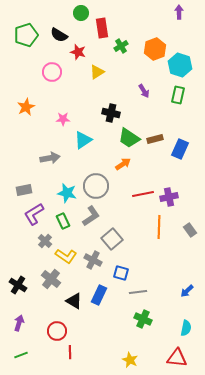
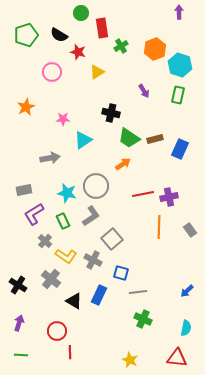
green line at (21, 355): rotated 24 degrees clockwise
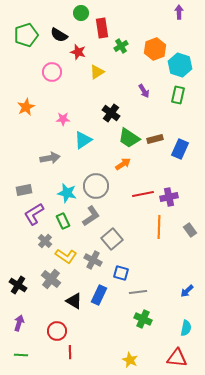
black cross at (111, 113): rotated 24 degrees clockwise
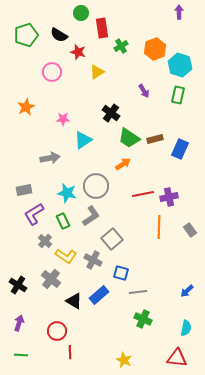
blue rectangle at (99, 295): rotated 24 degrees clockwise
yellow star at (130, 360): moved 6 px left
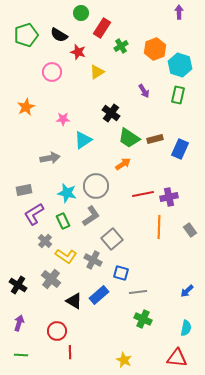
red rectangle at (102, 28): rotated 42 degrees clockwise
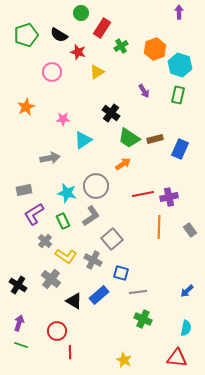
green line at (21, 355): moved 10 px up; rotated 16 degrees clockwise
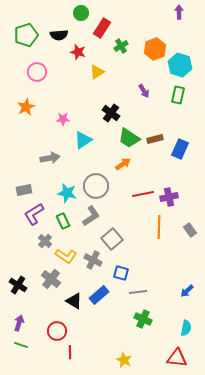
black semicircle at (59, 35): rotated 36 degrees counterclockwise
pink circle at (52, 72): moved 15 px left
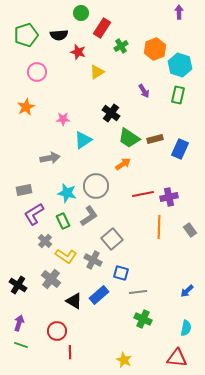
gray L-shape at (91, 216): moved 2 px left
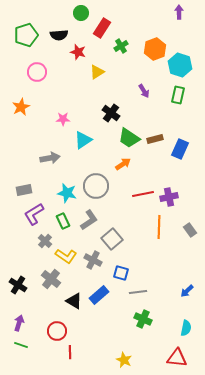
orange star at (26, 107): moved 5 px left
gray L-shape at (89, 216): moved 4 px down
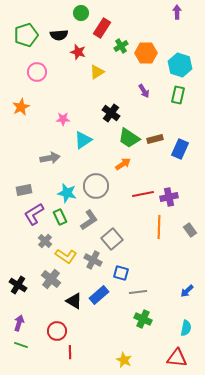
purple arrow at (179, 12): moved 2 px left
orange hexagon at (155, 49): moved 9 px left, 4 px down; rotated 20 degrees clockwise
green rectangle at (63, 221): moved 3 px left, 4 px up
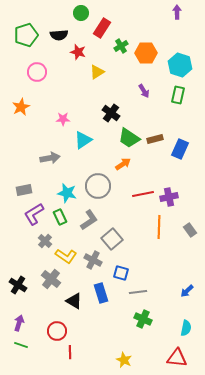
gray circle at (96, 186): moved 2 px right
blue rectangle at (99, 295): moved 2 px right, 2 px up; rotated 66 degrees counterclockwise
